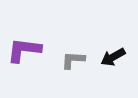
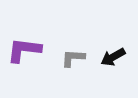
gray L-shape: moved 2 px up
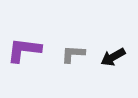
gray L-shape: moved 4 px up
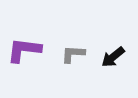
black arrow: rotated 10 degrees counterclockwise
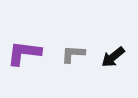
purple L-shape: moved 3 px down
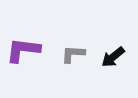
purple L-shape: moved 1 px left, 3 px up
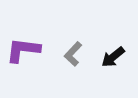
gray L-shape: rotated 50 degrees counterclockwise
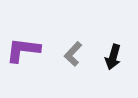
black arrow: rotated 35 degrees counterclockwise
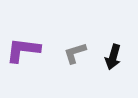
gray L-shape: moved 2 px right, 1 px up; rotated 30 degrees clockwise
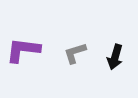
black arrow: moved 2 px right
